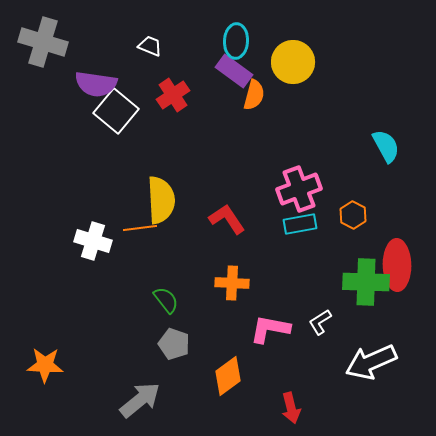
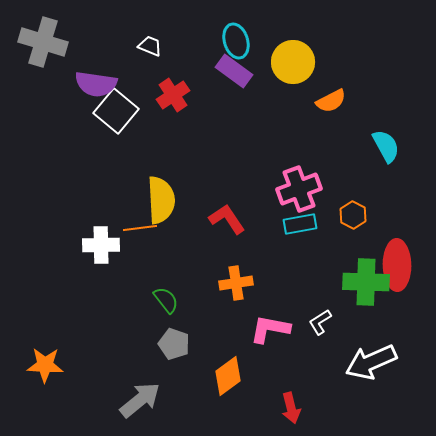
cyan ellipse: rotated 20 degrees counterclockwise
orange semicircle: moved 77 px right, 6 px down; rotated 48 degrees clockwise
white cross: moved 8 px right, 4 px down; rotated 18 degrees counterclockwise
orange cross: moved 4 px right; rotated 12 degrees counterclockwise
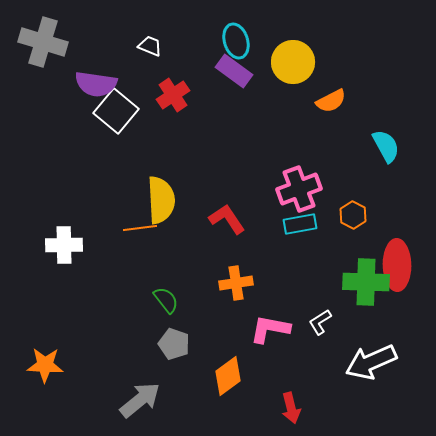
white cross: moved 37 px left
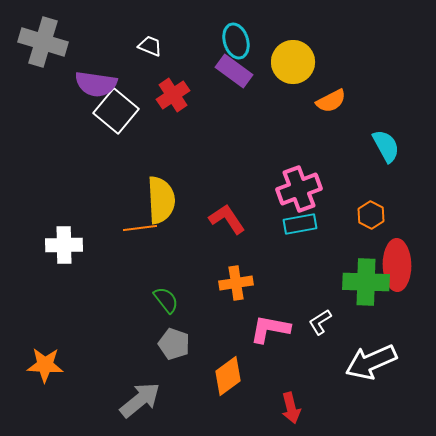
orange hexagon: moved 18 px right
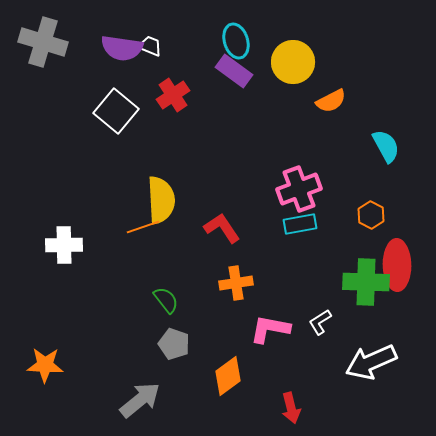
purple semicircle: moved 26 px right, 36 px up
red L-shape: moved 5 px left, 9 px down
orange line: moved 3 px right, 1 px up; rotated 12 degrees counterclockwise
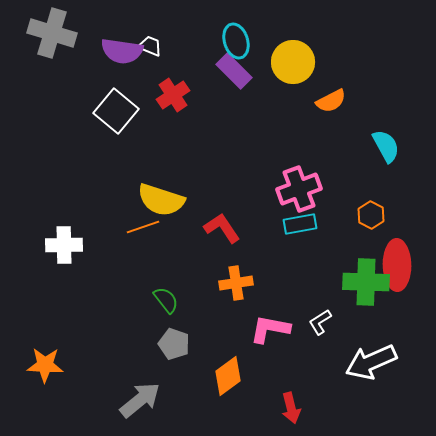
gray cross: moved 9 px right, 9 px up
purple semicircle: moved 3 px down
purple rectangle: rotated 9 degrees clockwise
yellow semicircle: rotated 111 degrees clockwise
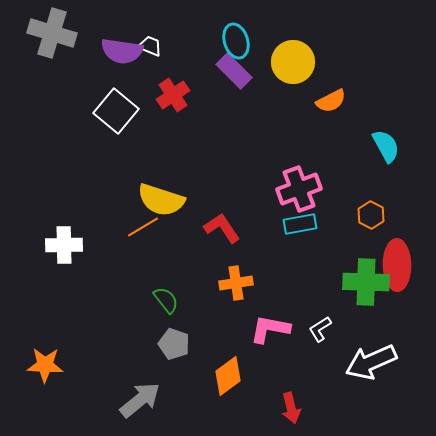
orange line: rotated 12 degrees counterclockwise
white L-shape: moved 7 px down
